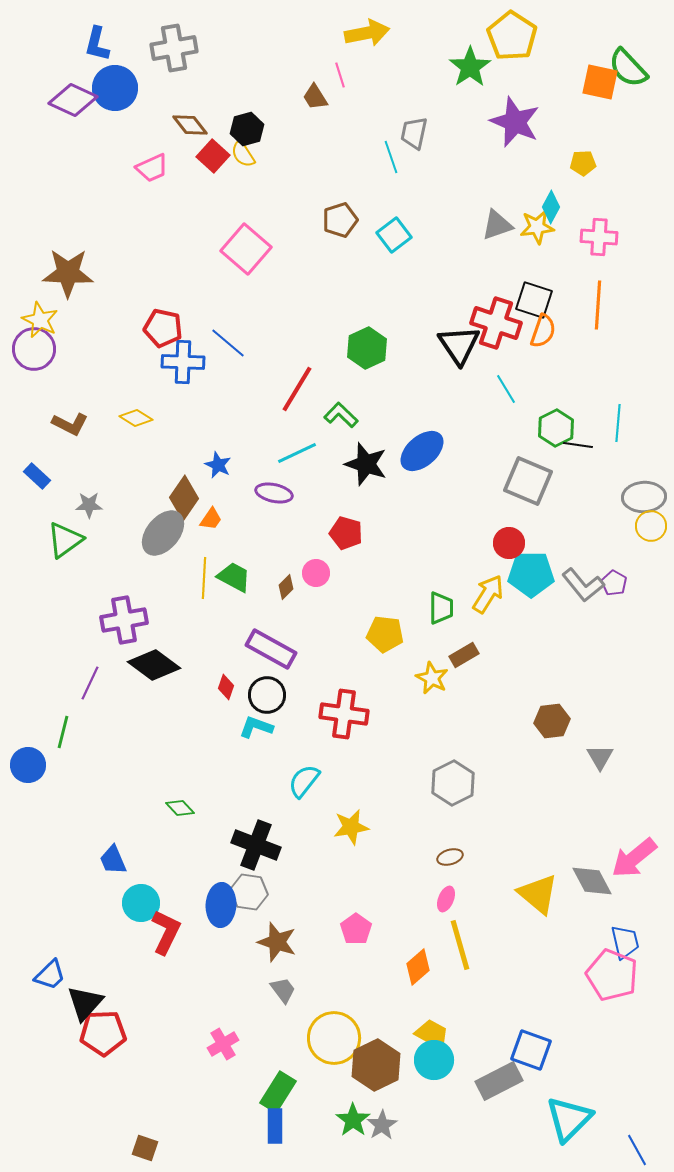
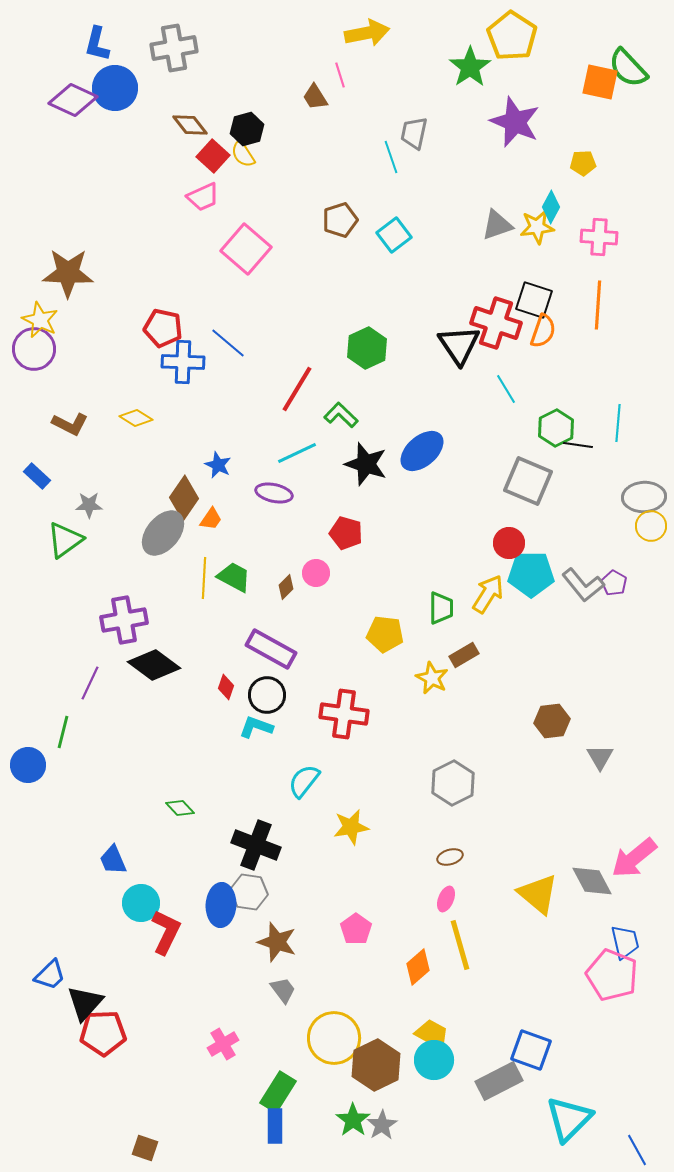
pink trapezoid at (152, 168): moved 51 px right, 29 px down
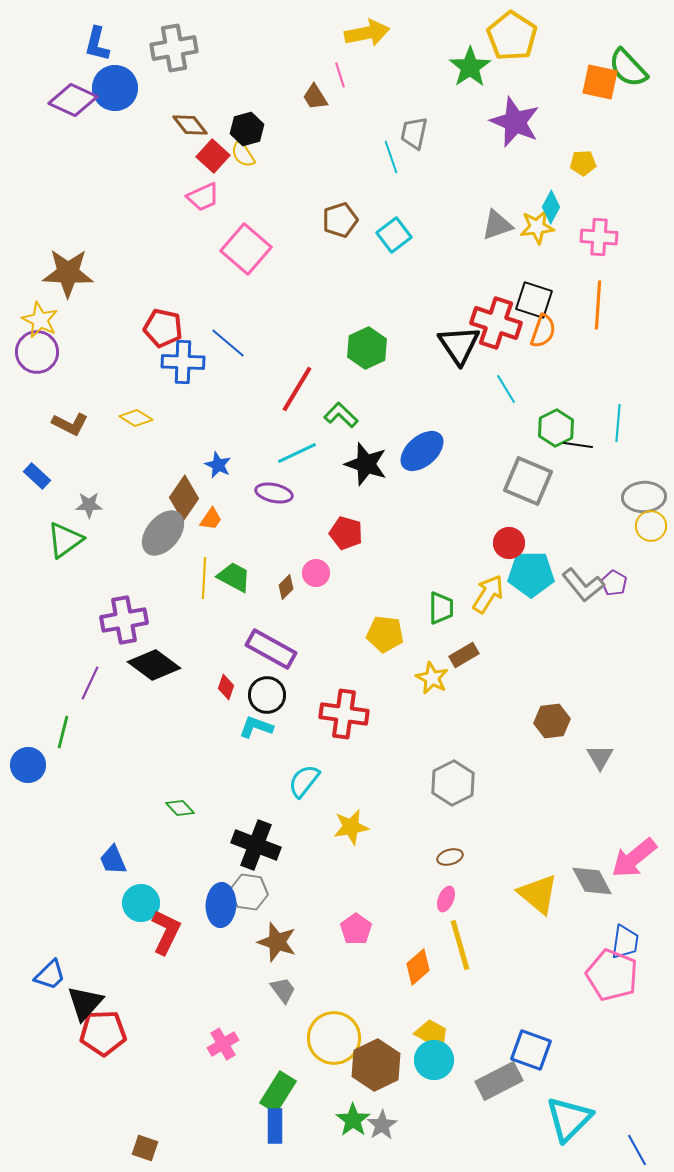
purple circle at (34, 349): moved 3 px right, 3 px down
blue trapezoid at (625, 942): rotated 21 degrees clockwise
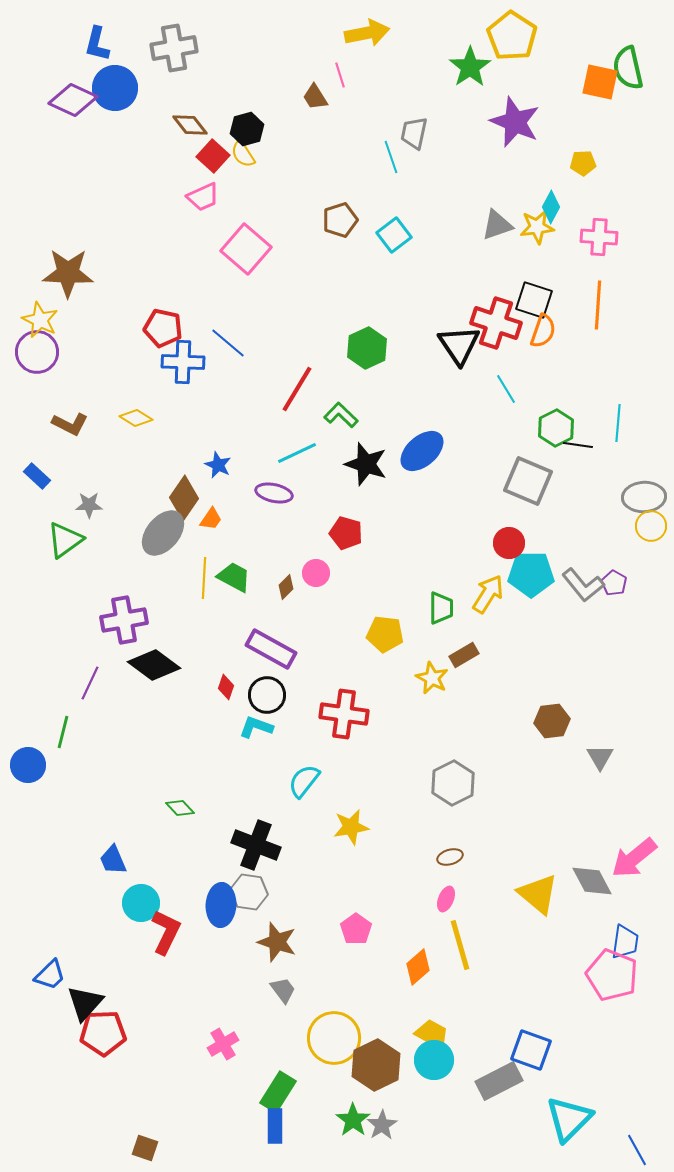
green semicircle at (628, 68): rotated 30 degrees clockwise
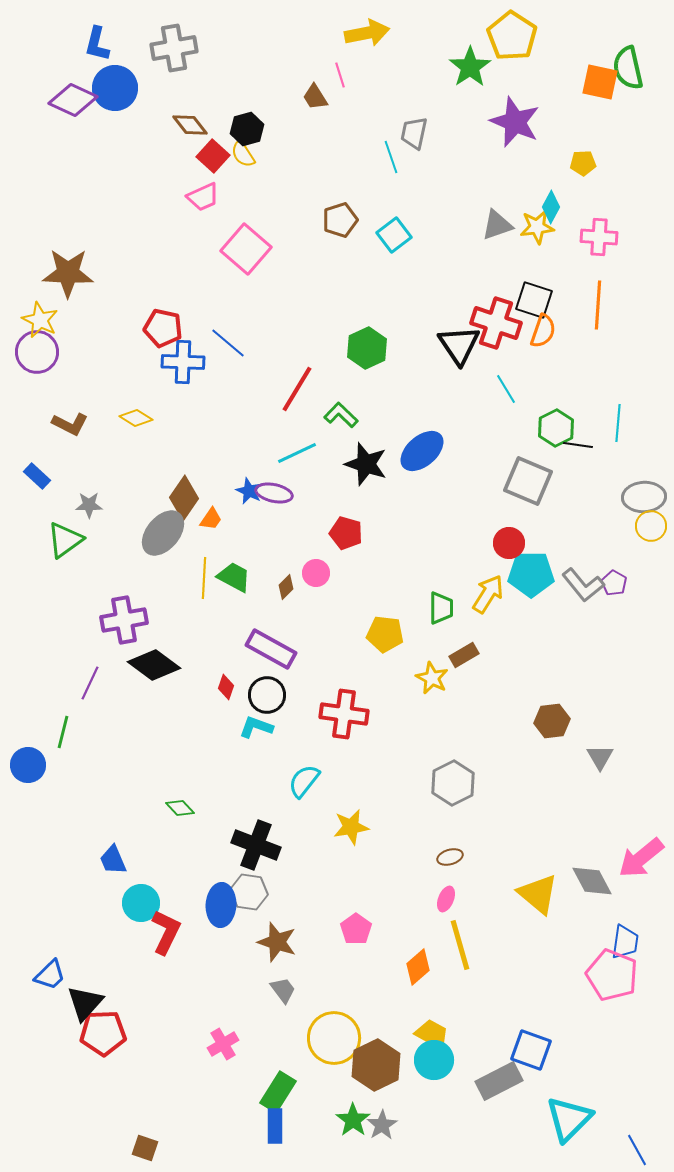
blue star at (218, 465): moved 31 px right, 26 px down
pink arrow at (634, 858): moved 7 px right
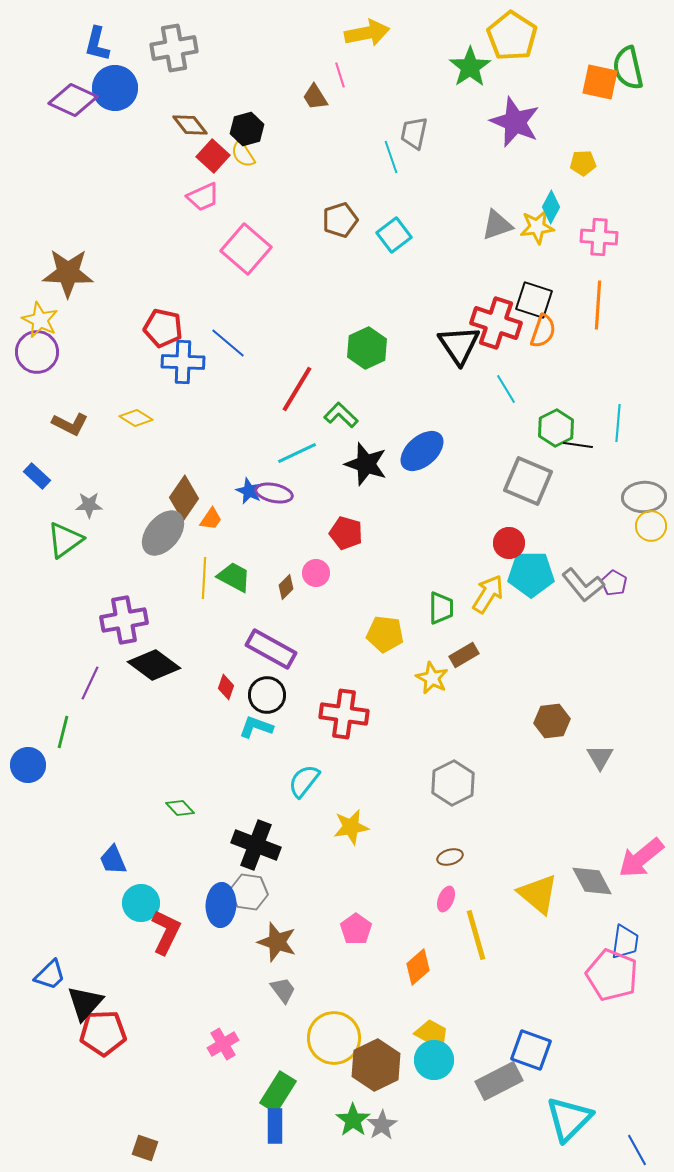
yellow line at (460, 945): moved 16 px right, 10 px up
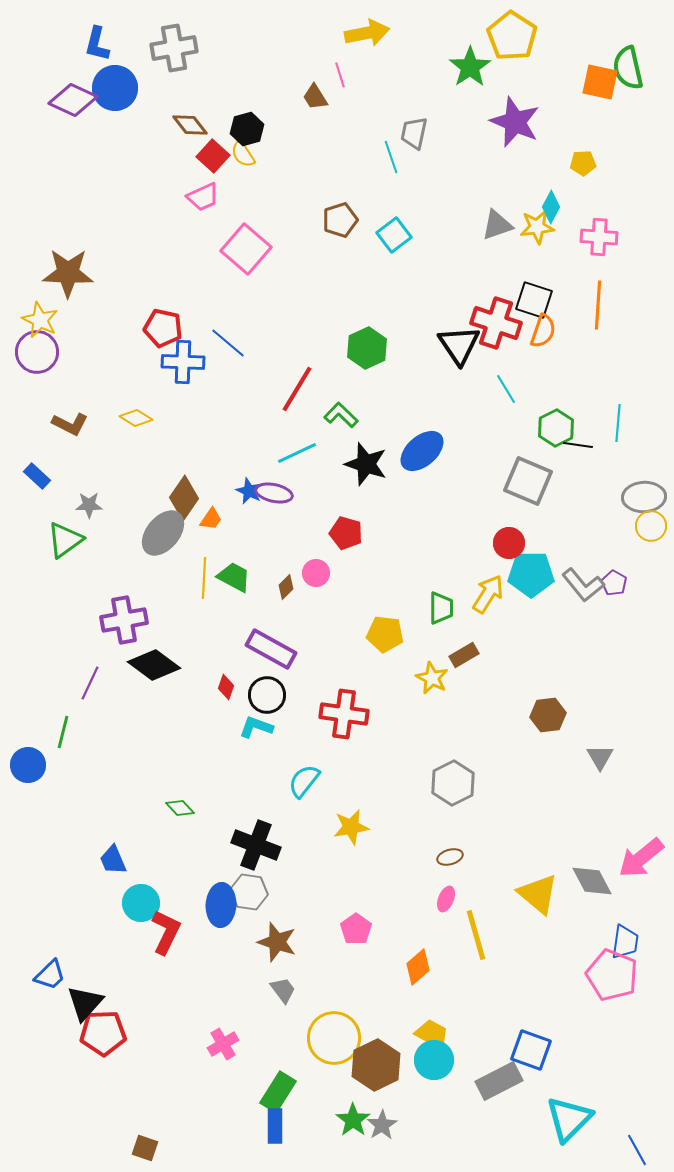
brown hexagon at (552, 721): moved 4 px left, 6 px up
